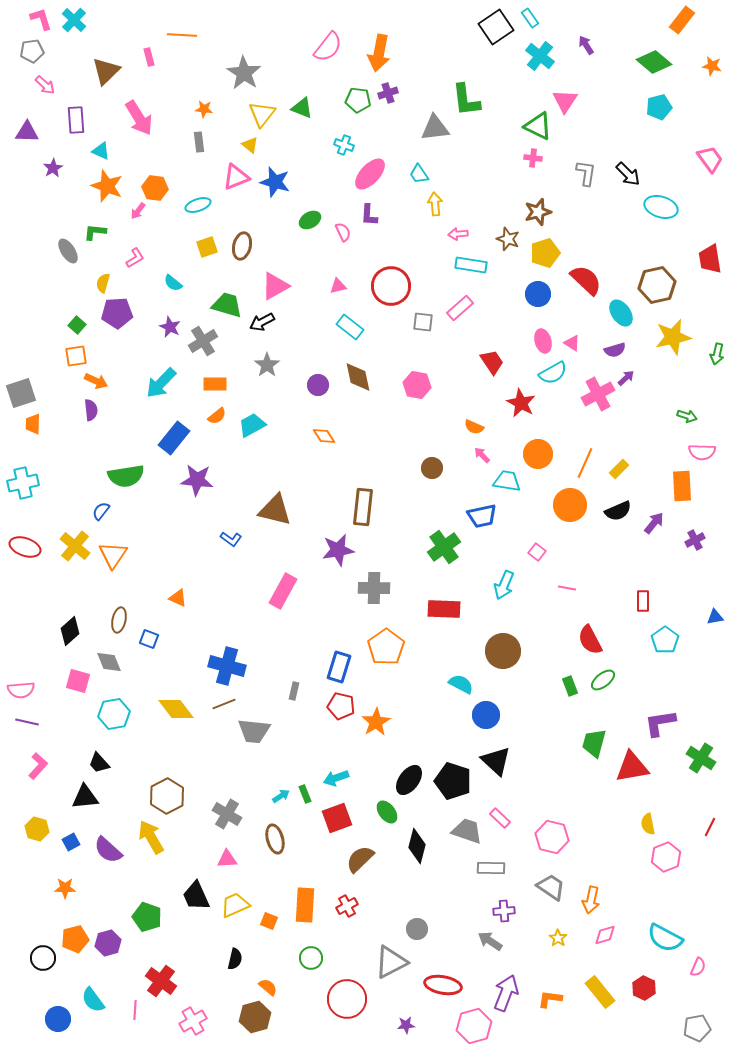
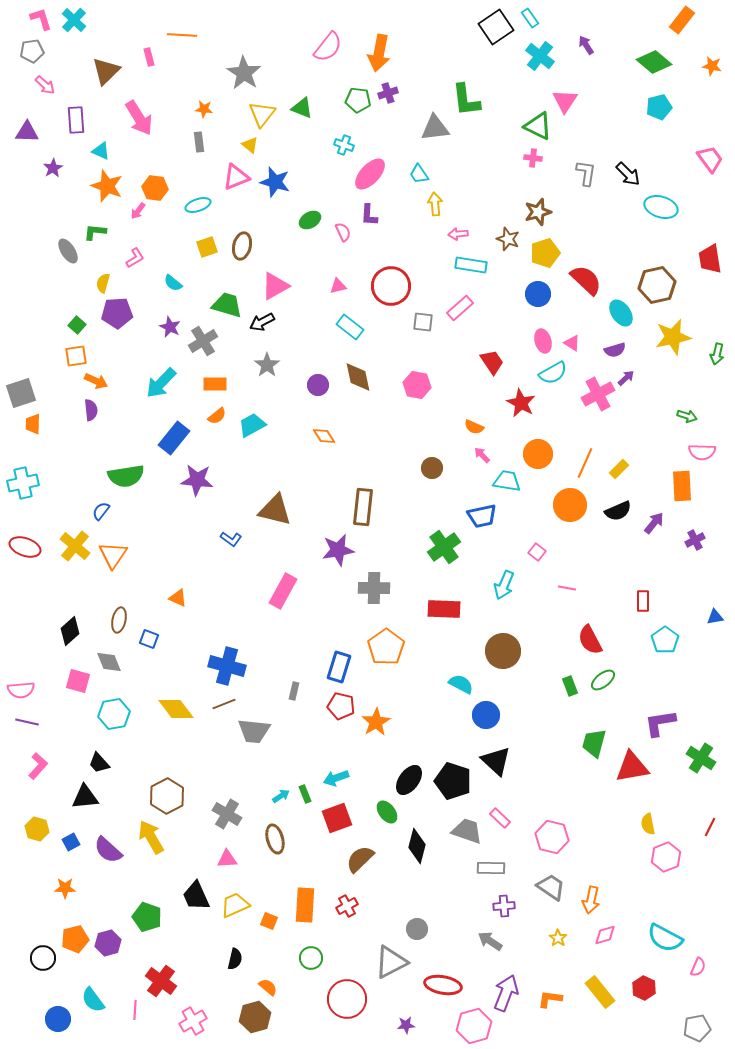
purple cross at (504, 911): moved 5 px up
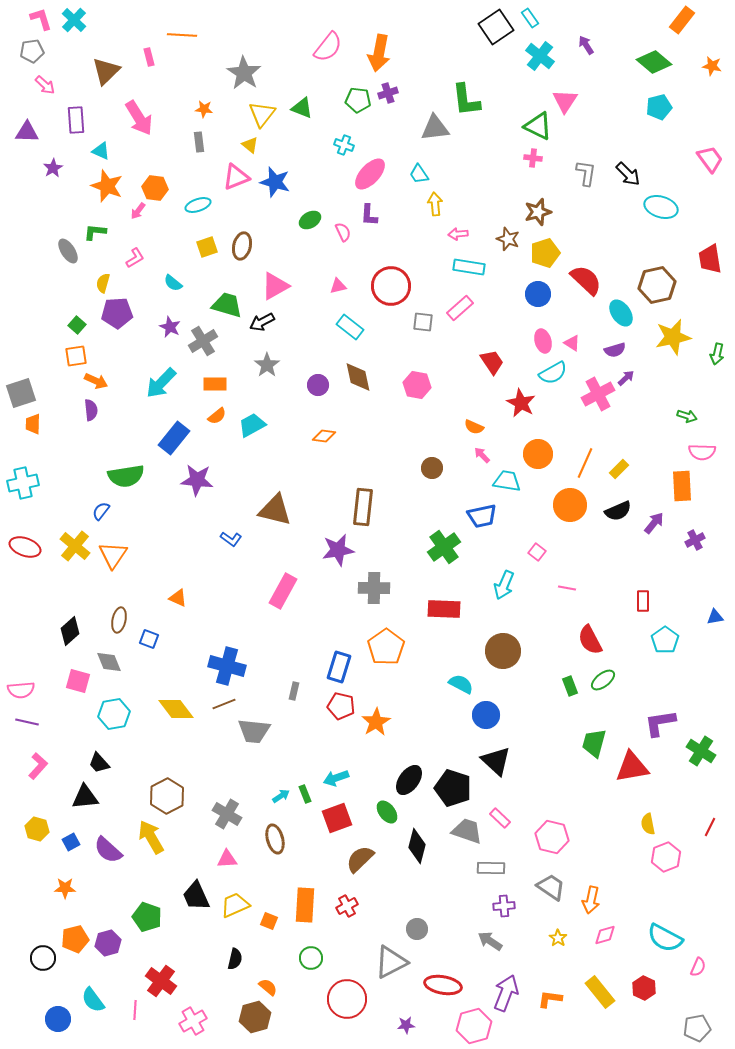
cyan rectangle at (471, 265): moved 2 px left, 2 px down
orange diamond at (324, 436): rotated 50 degrees counterclockwise
green cross at (701, 758): moved 7 px up
black pentagon at (453, 781): moved 7 px down
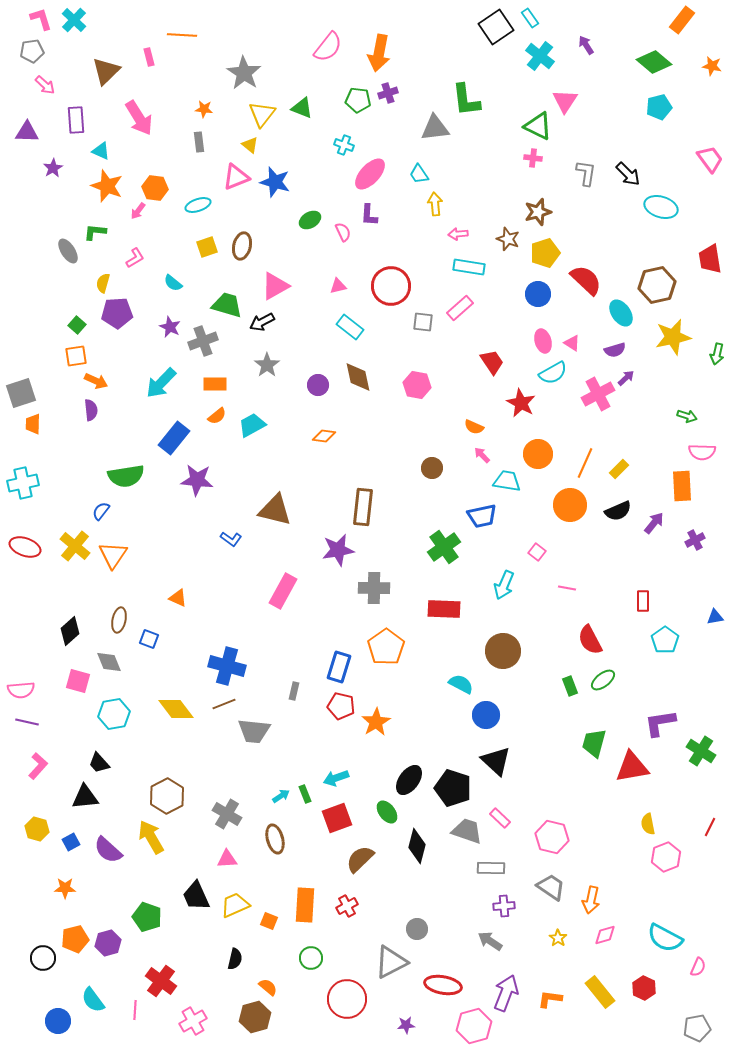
gray cross at (203, 341): rotated 12 degrees clockwise
blue circle at (58, 1019): moved 2 px down
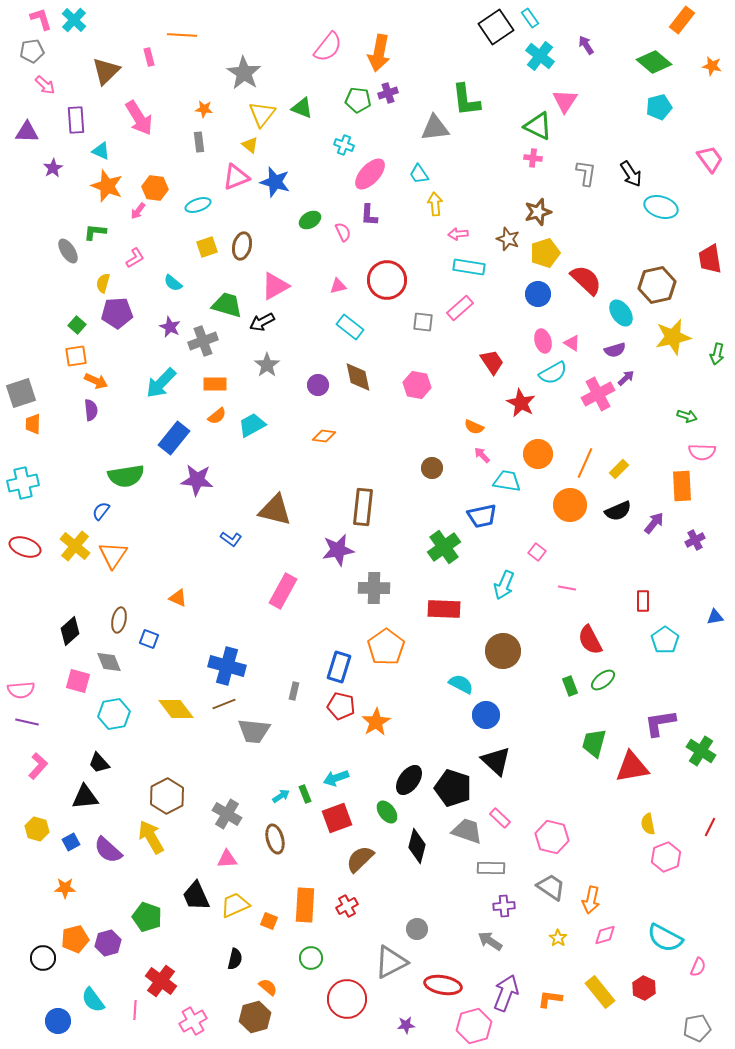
black arrow at (628, 174): moved 3 px right; rotated 12 degrees clockwise
red circle at (391, 286): moved 4 px left, 6 px up
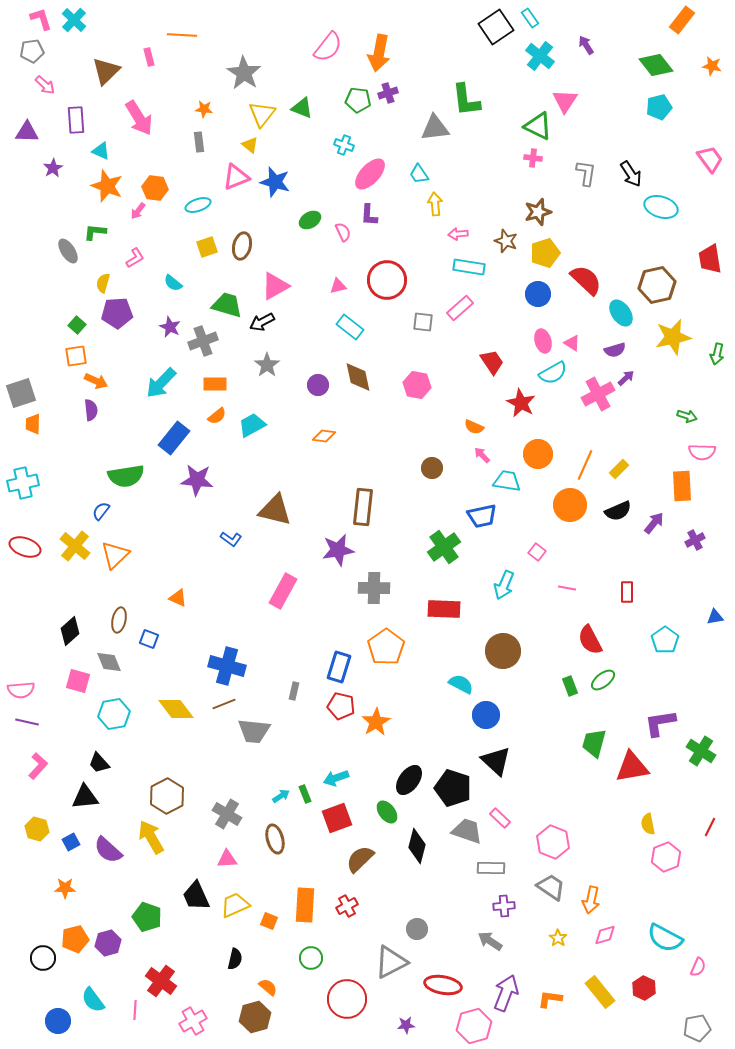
green diamond at (654, 62): moved 2 px right, 3 px down; rotated 12 degrees clockwise
brown star at (508, 239): moved 2 px left, 2 px down
orange line at (585, 463): moved 2 px down
orange triangle at (113, 555): moved 2 px right; rotated 12 degrees clockwise
red rectangle at (643, 601): moved 16 px left, 9 px up
pink hexagon at (552, 837): moved 1 px right, 5 px down; rotated 8 degrees clockwise
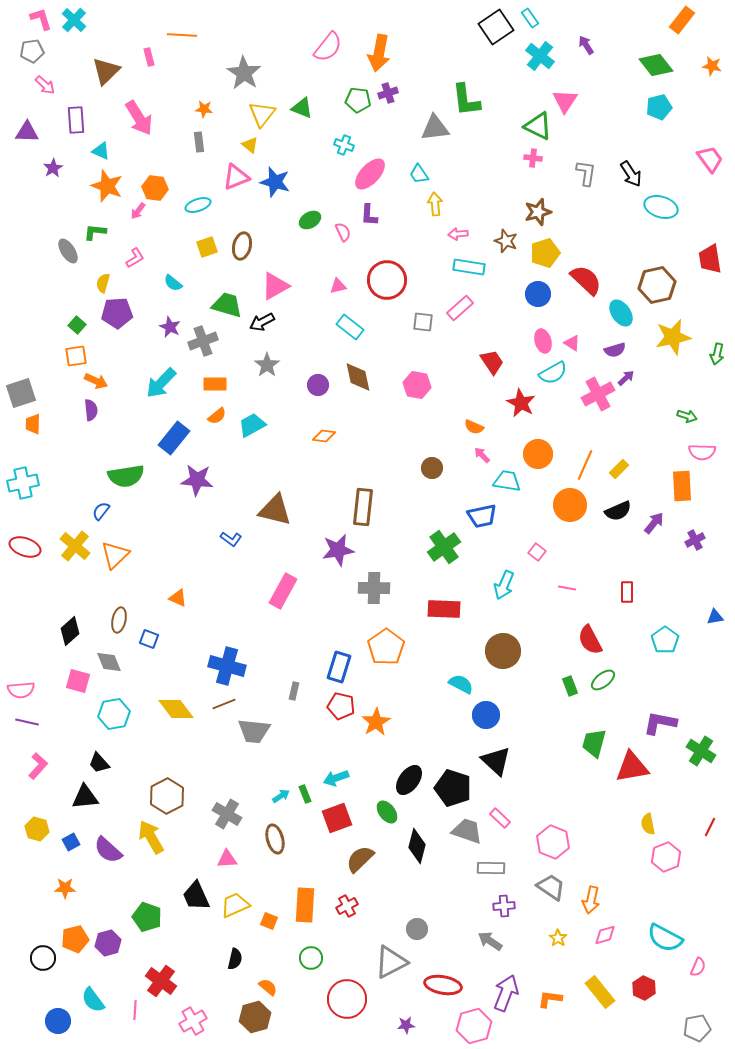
purple L-shape at (660, 723): rotated 20 degrees clockwise
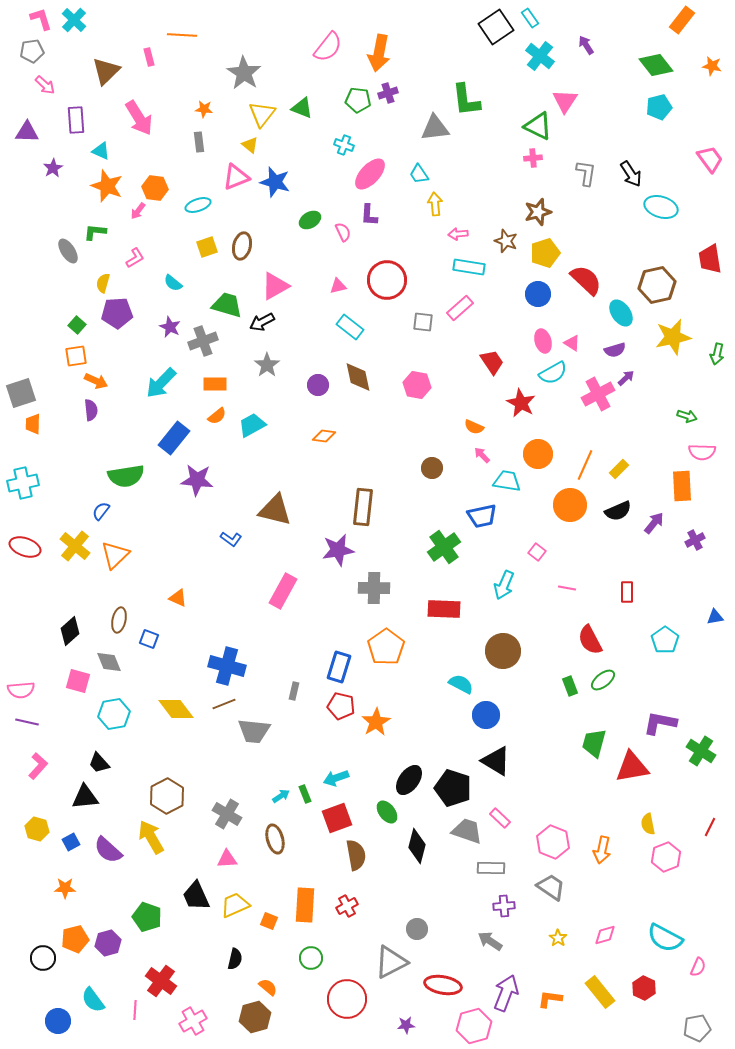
pink cross at (533, 158): rotated 12 degrees counterclockwise
black triangle at (496, 761): rotated 12 degrees counterclockwise
brown semicircle at (360, 859): moved 4 px left, 4 px up; rotated 124 degrees clockwise
orange arrow at (591, 900): moved 11 px right, 50 px up
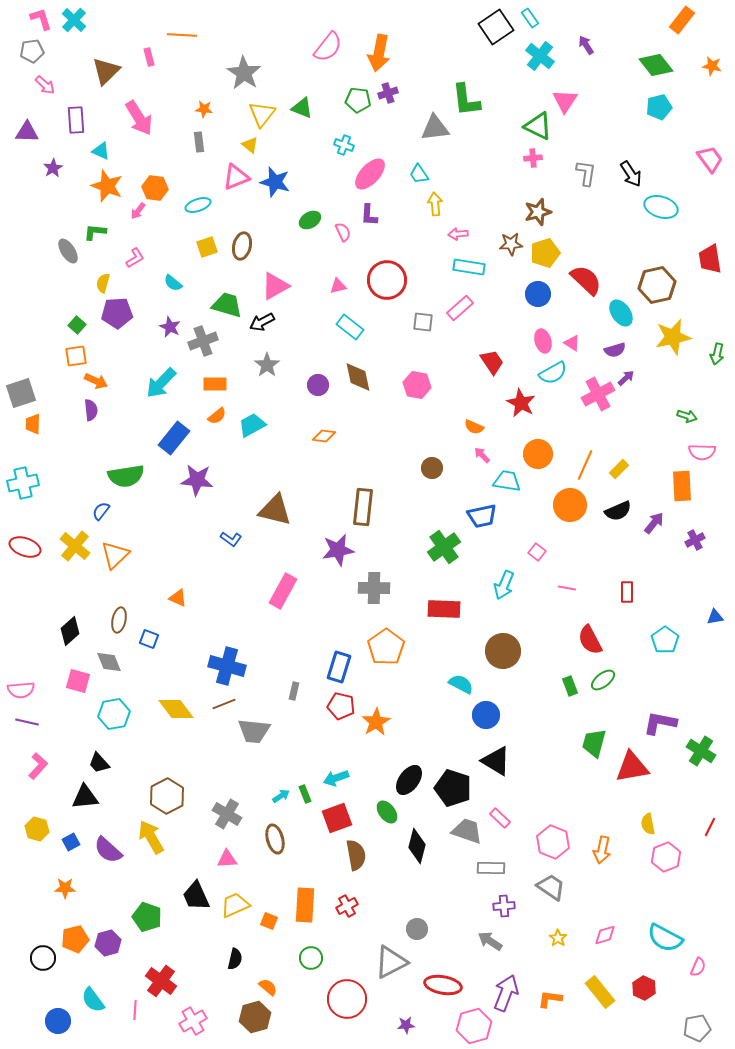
brown star at (506, 241): moved 5 px right, 3 px down; rotated 25 degrees counterclockwise
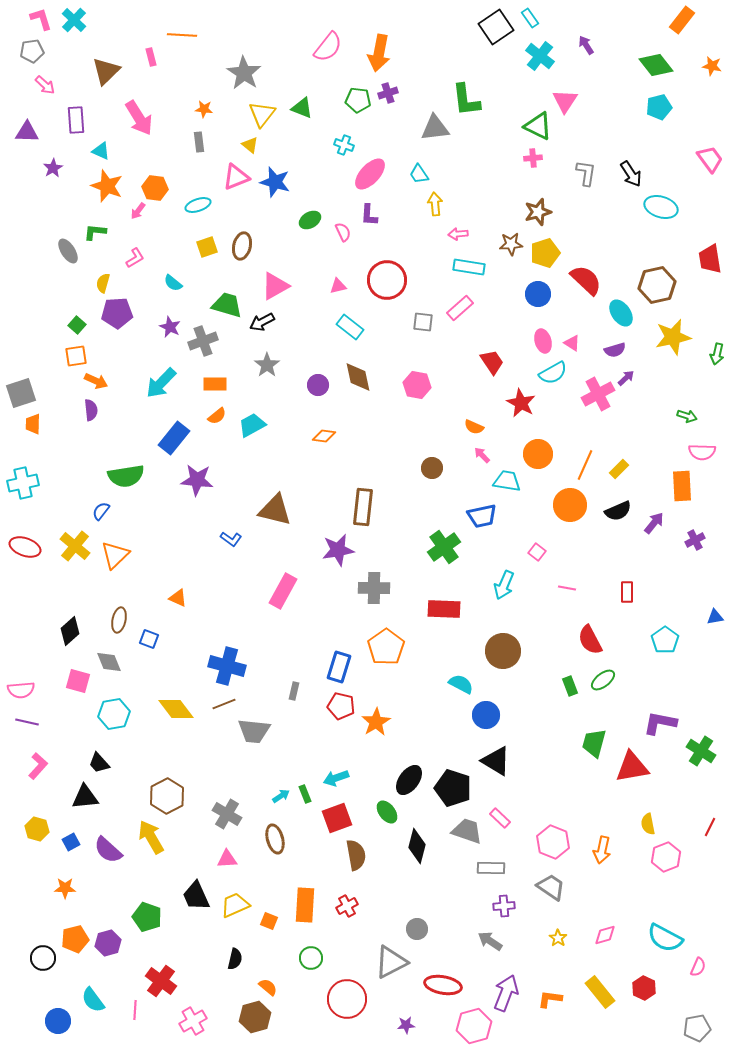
pink rectangle at (149, 57): moved 2 px right
